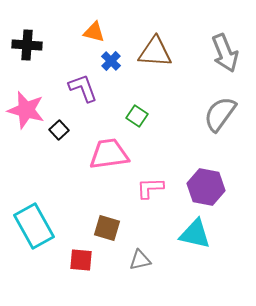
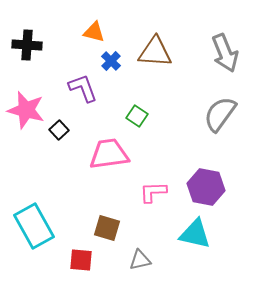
pink L-shape: moved 3 px right, 4 px down
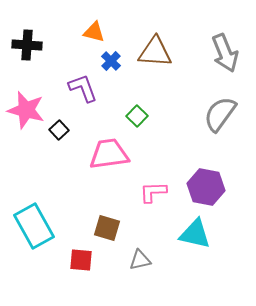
green square: rotated 10 degrees clockwise
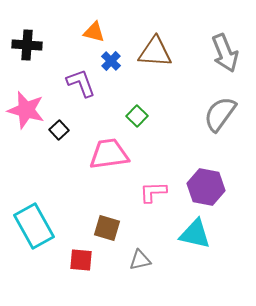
purple L-shape: moved 2 px left, 5 px up
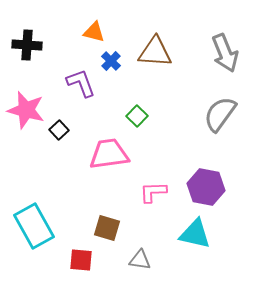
gray triangle: rotated 20 degrees clockwise
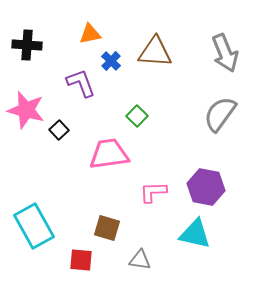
orange triangle: moved 4 px left, 2 px down; rotated 25 degrees counterclockwise
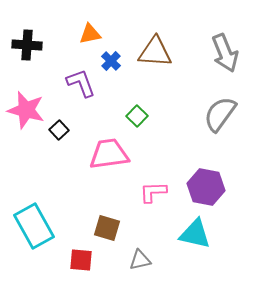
gray triangle: rotated 20 degrees counterclockwise
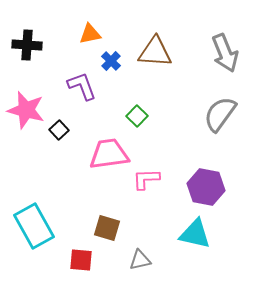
purple L-shape: moved 1 px right, 3 px down
pink L-shape: moved 7 px left, 13 px up
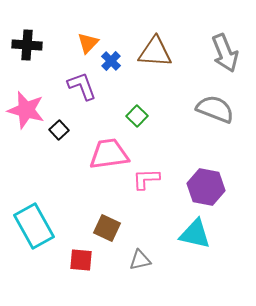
orange triangle: moved 2 px left, 9 px down; rotated 35 degrees counterclockwise
gray semicircle: moved 5 px left, 5 px up; rotated 75 degrees clockwise
brown square: rotated 8 degrees clockwise
